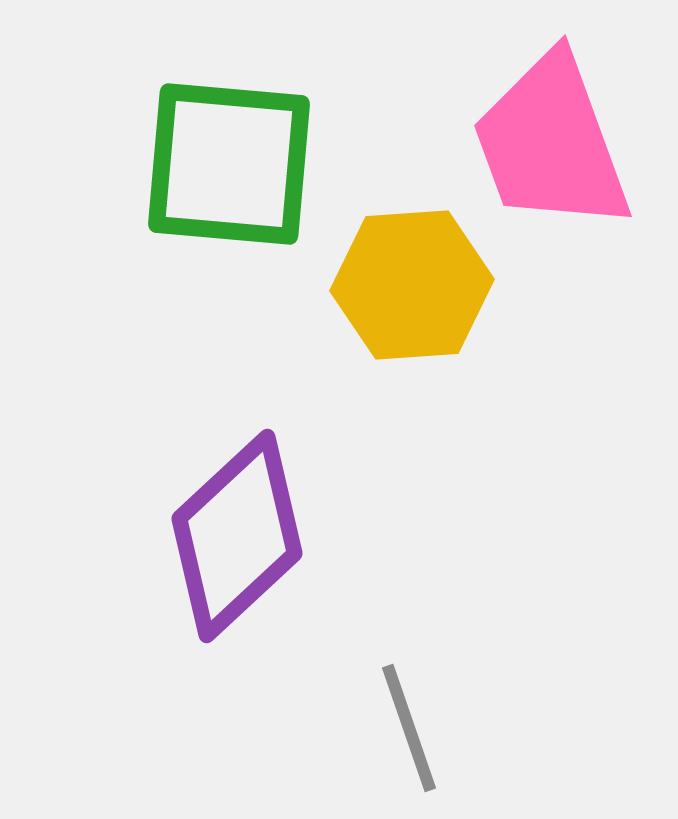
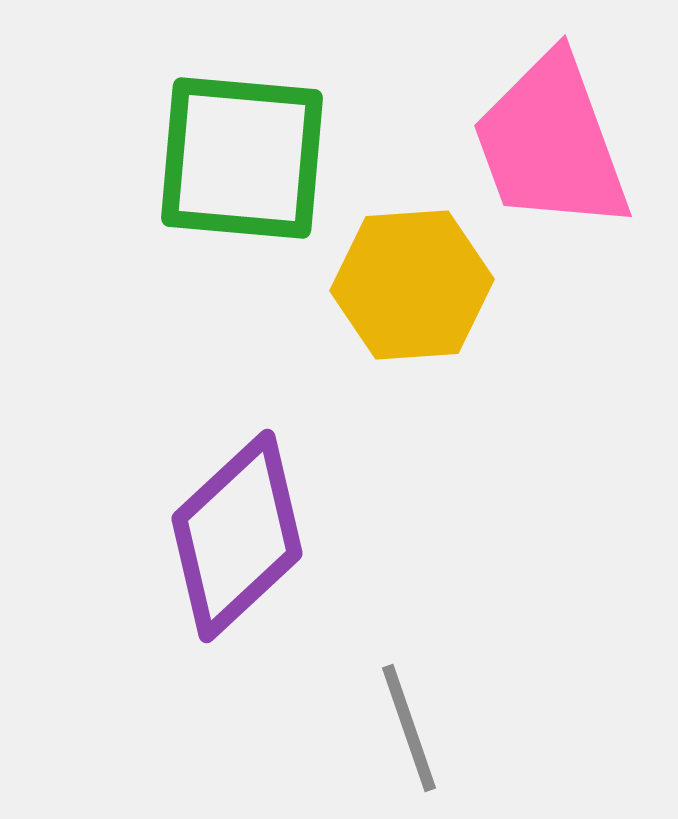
green square: moved 13 px right, 6 px up
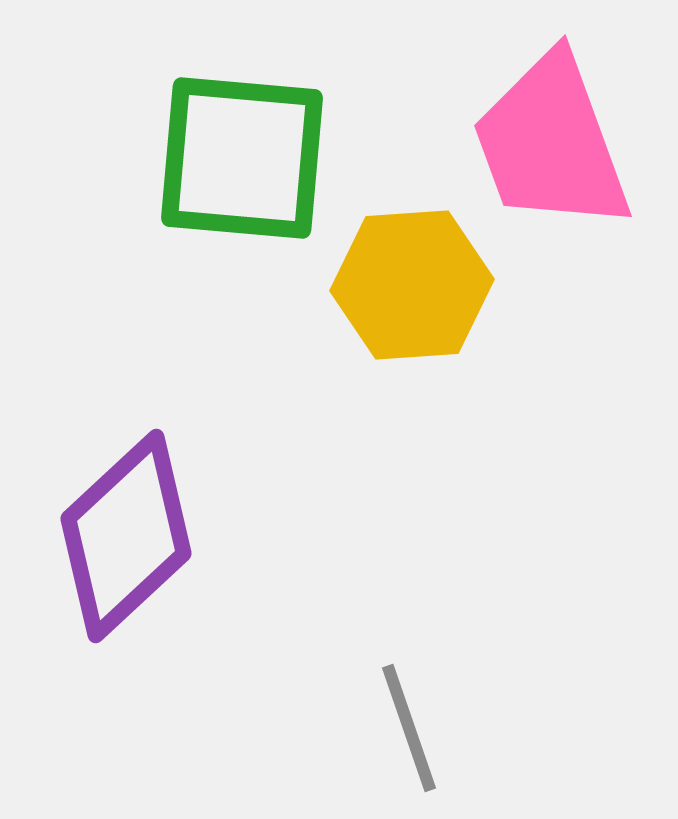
purple diamond: moved 111 px left
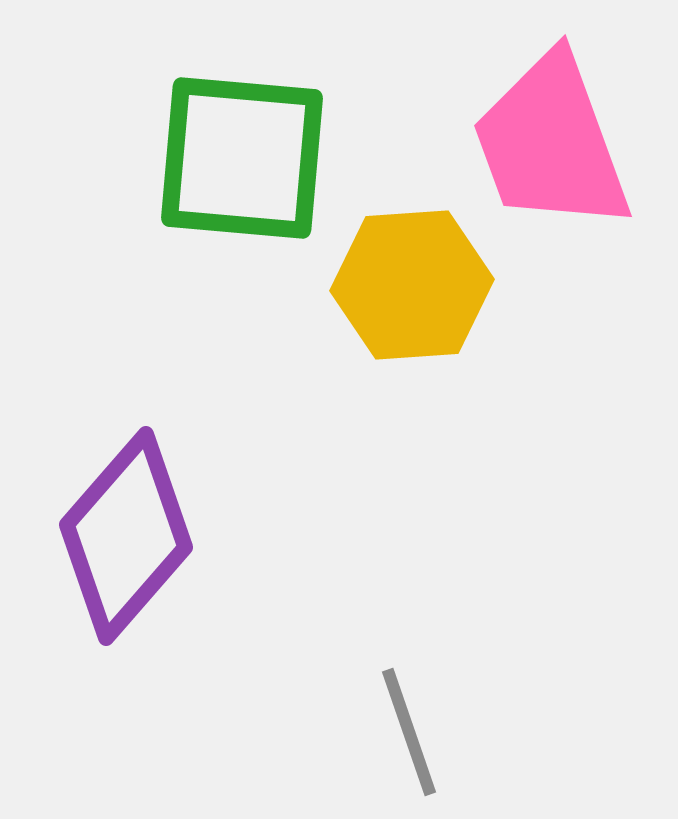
purple diamond: rotated 6 degrees counterclockwise
gray line: moved 4 px down
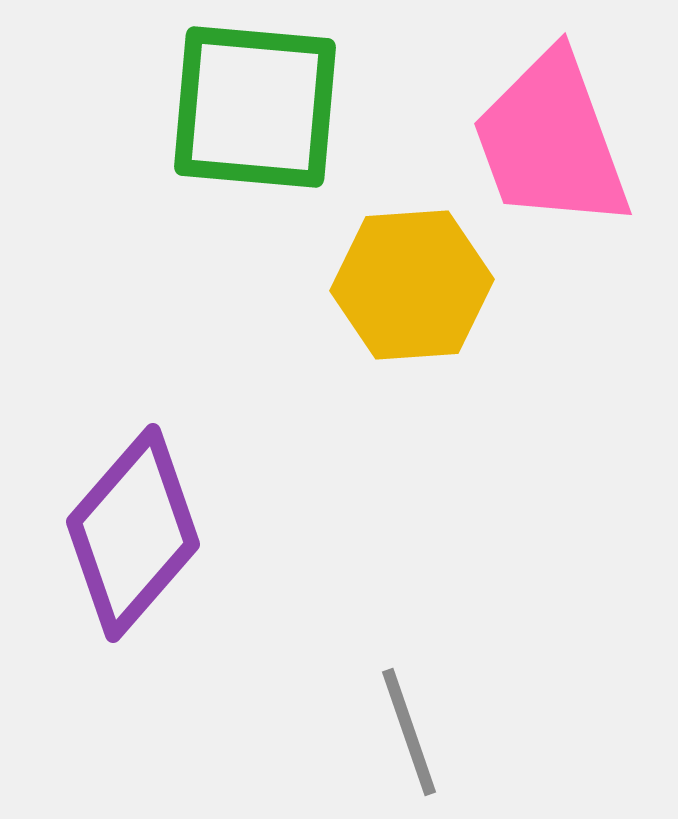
pink trapezoid: moved 2 px up
green square: moved 13 px right, 51 px up
purple diamond: moved 7 px right, 3 px up
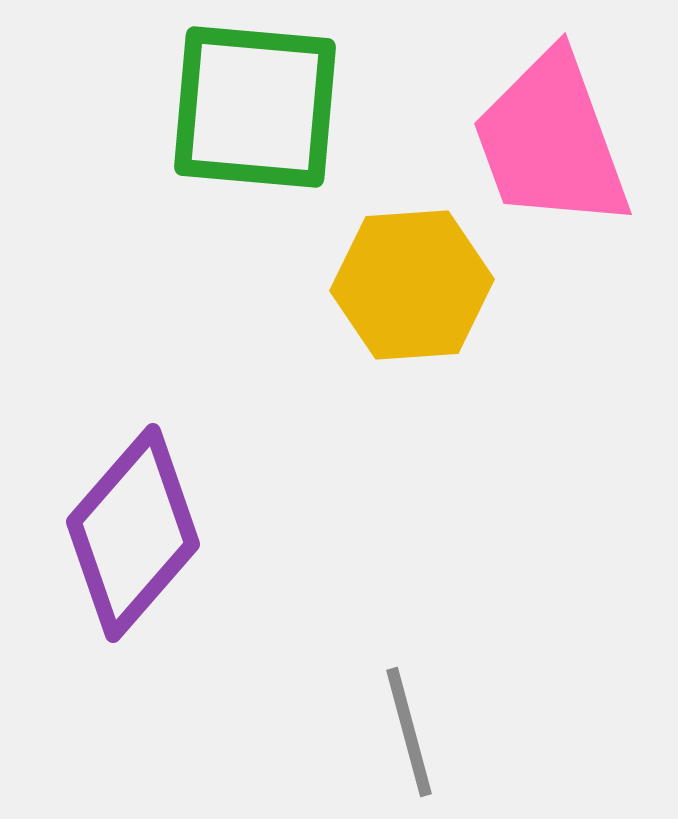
gray line: rotated 4 degrees clockwise
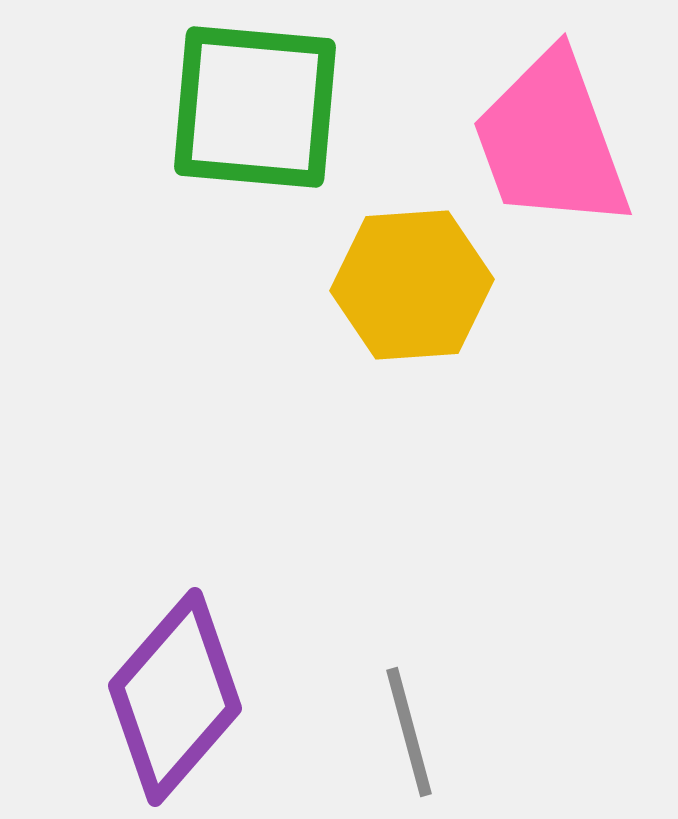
purple diamond: moved 42 px right, 164 px down
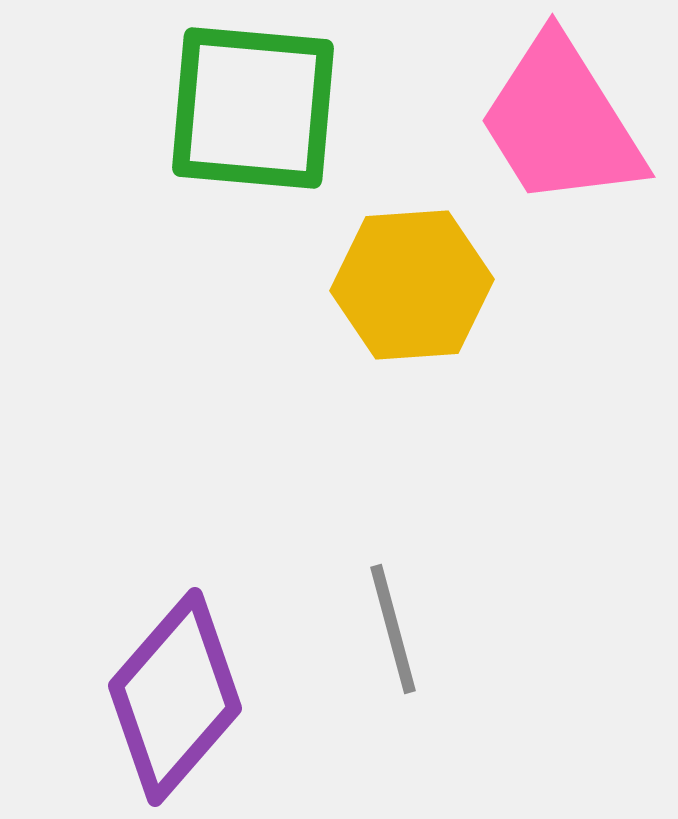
green square: moved 2 px left, 1 px down
pink trapezoid: moved 10 px right, 19 px up; rotated 12 degrees counterclockwise
gray line: moved 16 px left, 103 px up
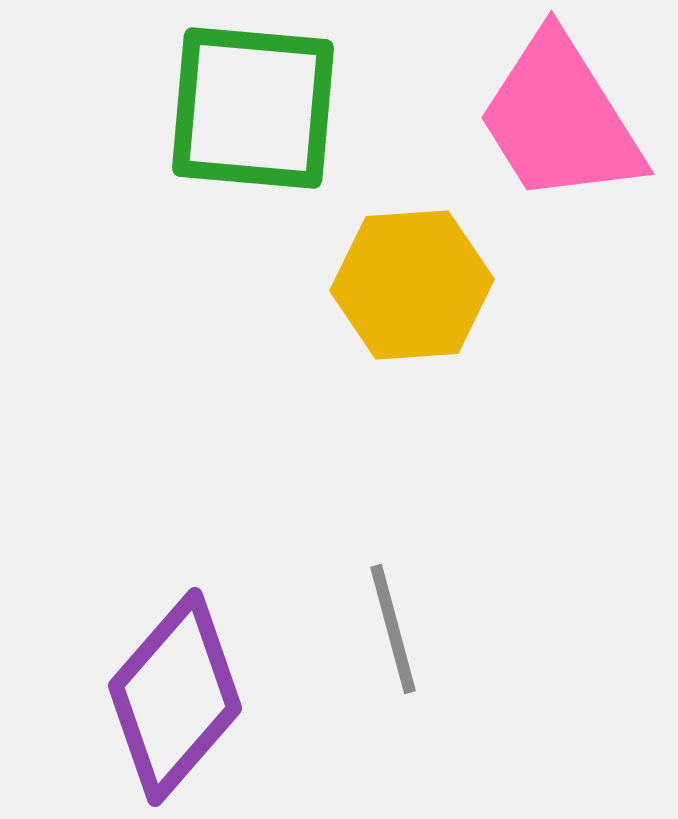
pink trapezoid: moved 1 px left, 3 px up
